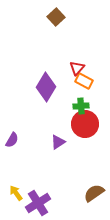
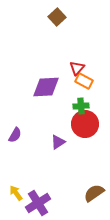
brown square: moved 1 px right
purple diamond: rotated 56 degrees clockwise
purple semicircle: moved 3 px right, 5 px up
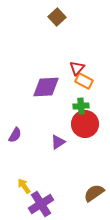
yellow arrow: moved 8 px right, 7 px up
purple cross: moved 3 px right, 1 px down
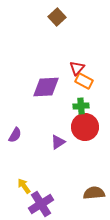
red circle: moved 3 px down
brown semicircle: rotated 30 degrees clockwise
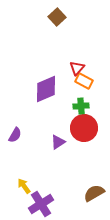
purple diamond: moved 2 px down; rotated 20 degrees counterclockwise
red circle: moved 1 px left, 1 px down
brown semicircle: rotated 25 degrees counterclockwise
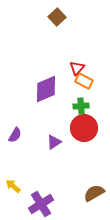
purple triangle: moved 4 px left
yellow arrow: moved 11 px left; rotated 14 degrees counterclockwise
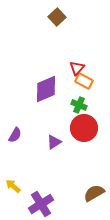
green cross: moved 2 px left, 1 px up; rotated 28 degrees clockwise
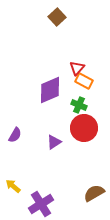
purple diamond: moved 4 px right, 1 px down
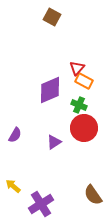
brown square: moved 5 px left; rotated 18 degrees counterclockwise
brown semicircle: moved 1 px left, 2 px down; rotated 95 degrees counterclockwise
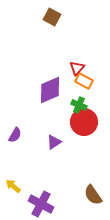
red circle: moved 6 px up
purple cross: rotated 30 degrees counterclockwise
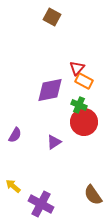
purple diamond: rotated 12 degrees clockwise
